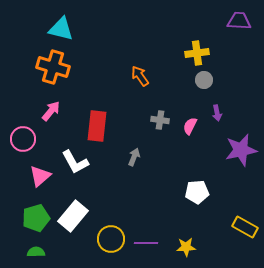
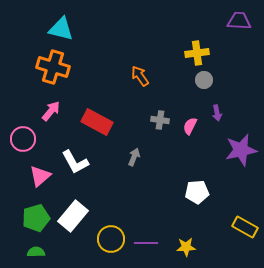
red rectangle: moved 4 px up; rotated 68 degrees counterclockwise
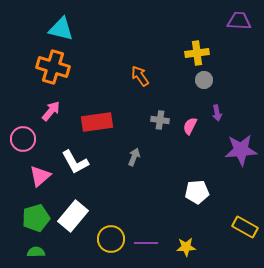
red rectangle: rotated 36 degrees counterclockwise
purple star: rotated 8 degrees clockwise
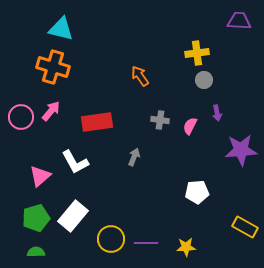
pink circle: moved 2 px left, 22 px up
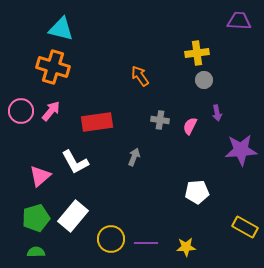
pink circle: moved 6 px up
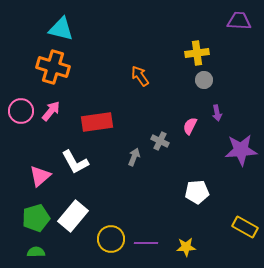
gray cross: moved 21 px down; rotated 18 degrees clockwise
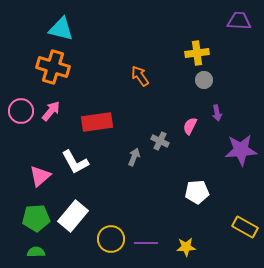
green pentagon: rotated 12 degrees clockwise
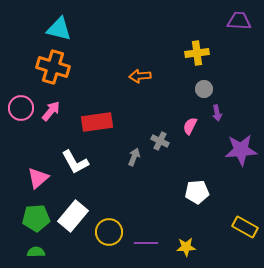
cyan triangle: moved 2 px left
orange arrow: rotated 60 degrees counterclockwise
gray circle: moved 9 px down
pink circle: moved 3 px up
pink triangle: moved 2 px left, 2 px down
yellow circle: moved 2 px left, 7 px up
